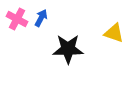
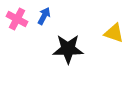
blue arrow: moved 3 px right, 2 px up
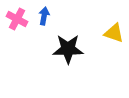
blue arrow: rotated 18 degrees counterclockwise
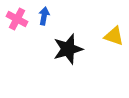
yellow triangle: moved 3 px down
black star: rotated 16 degrees counterclockwise
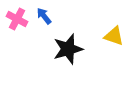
blue arrow: rotated 48 degrees counterclockwise
